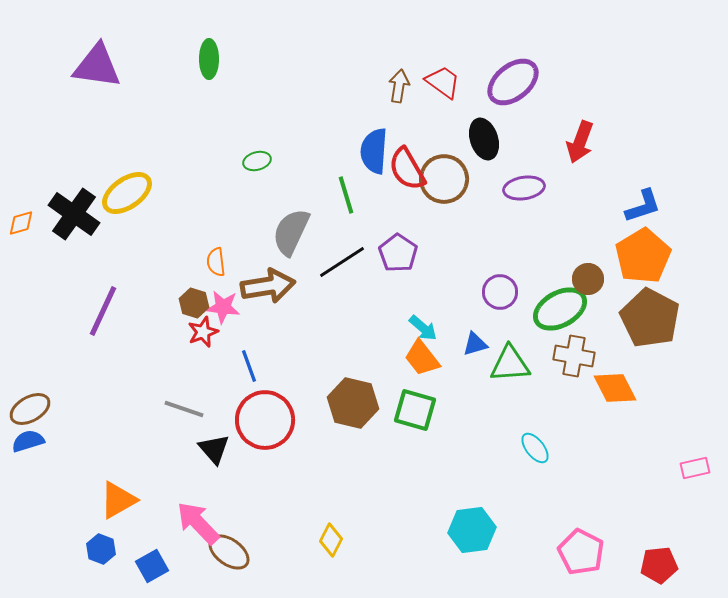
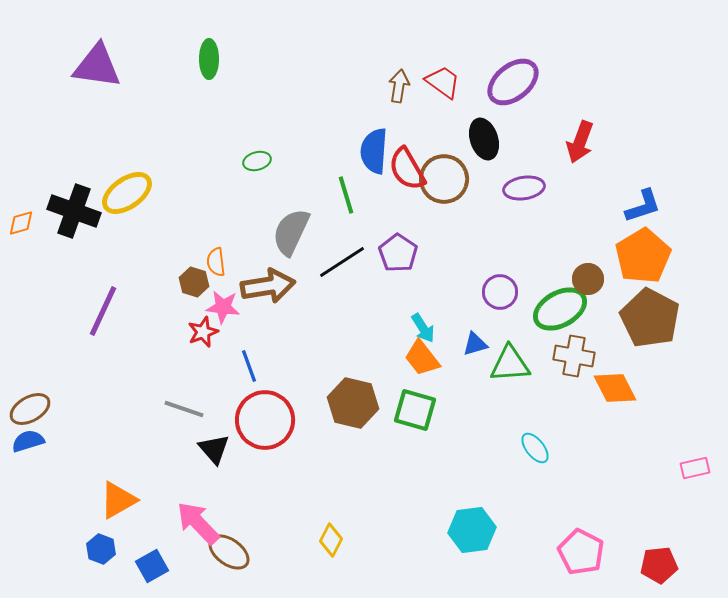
black cross at (74, 214): moved 3 px up; rotated 15 degrees counterclockwise
brown hexagon at (194, 303): moved 21 px up
cyan arrow at (423, 328): rotated 16 degrees clockwise
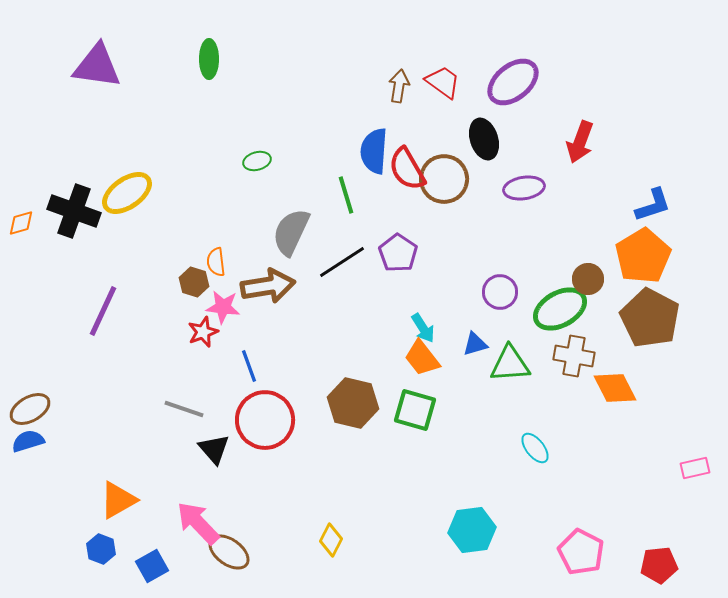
blue L-shape at (643, 206): moved 10 px right, 1 px up
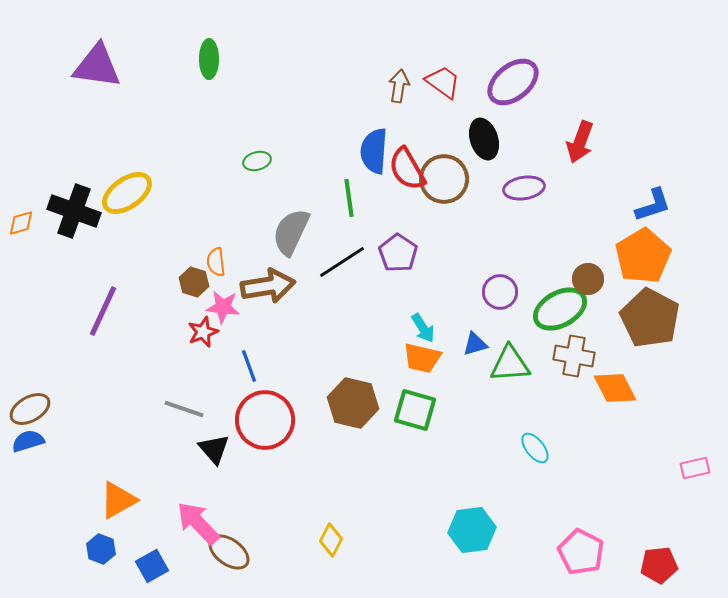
green line at (346, 195): moved 3 px right, 3 px down; rotated 9 degrees clockwise
orange trapezoid at (422, 358): rotated 39 degrees counterclockwise
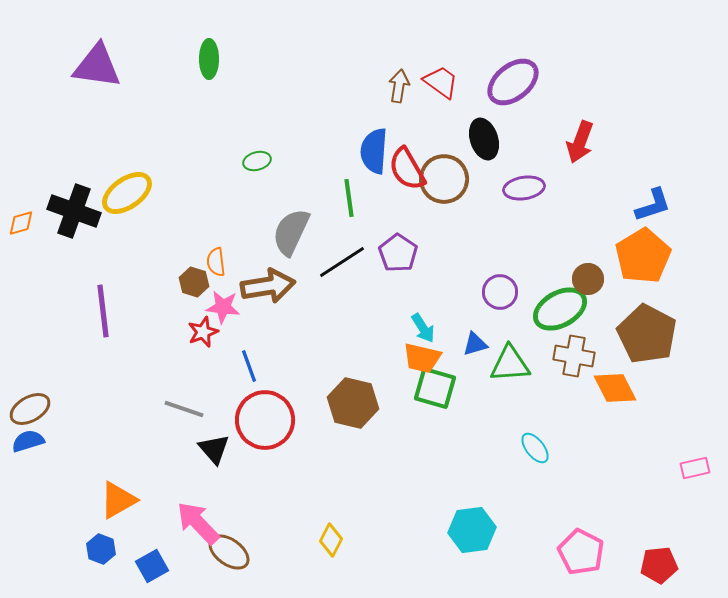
red trapezoid at (443, 82): moved 2 px left
purple line at (103, 311): rotated 32 degrees counterclockwise
brown pentagon at (650, 318): moved 3 px left, 16 px down
green square at (415, 410): moved 20 px right, 22 px up
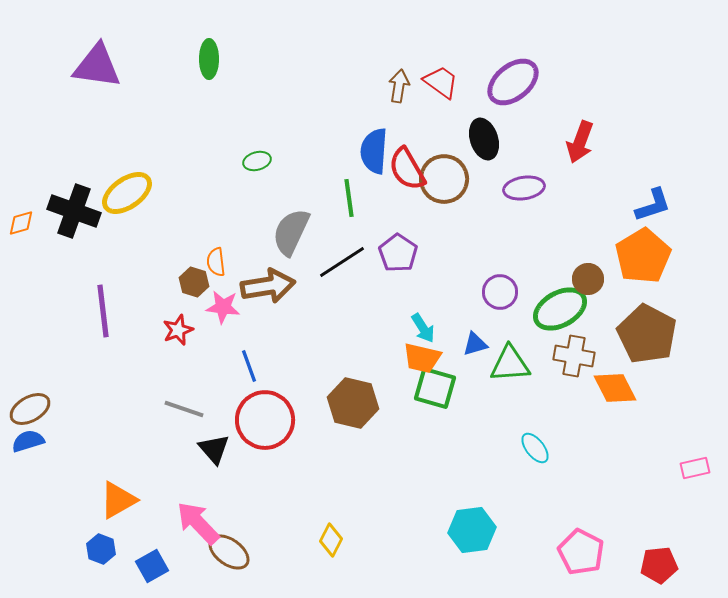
red star at (203, 332): moved 25 px left, 2 px up
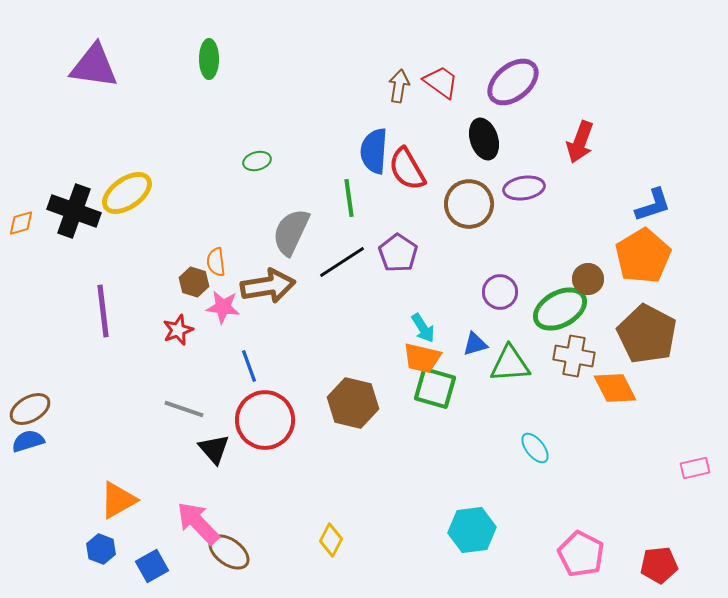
purple triangle at (97, 66): moved 3 px left
brown circle at (444, 179): moved 25 px right, 25 px down
pink pentagon at (581, 552): moved 2 px down
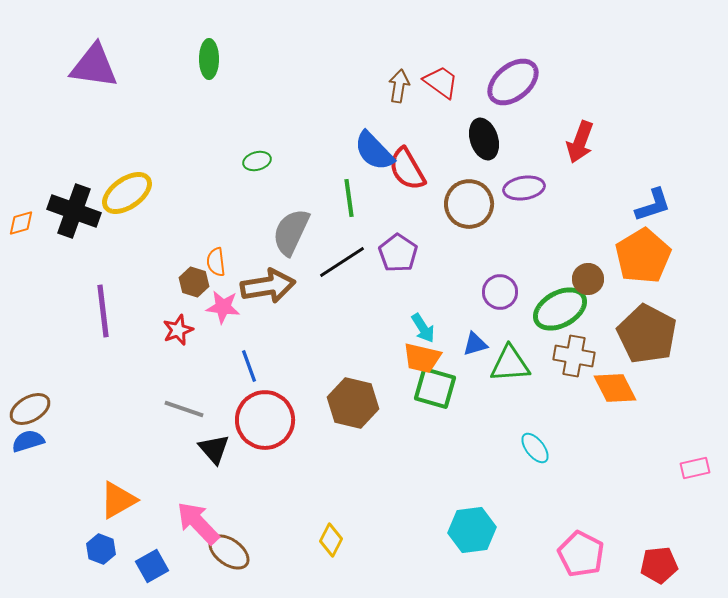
blue semicircle at (374, 151): rotated 48 degrees counterclockwise
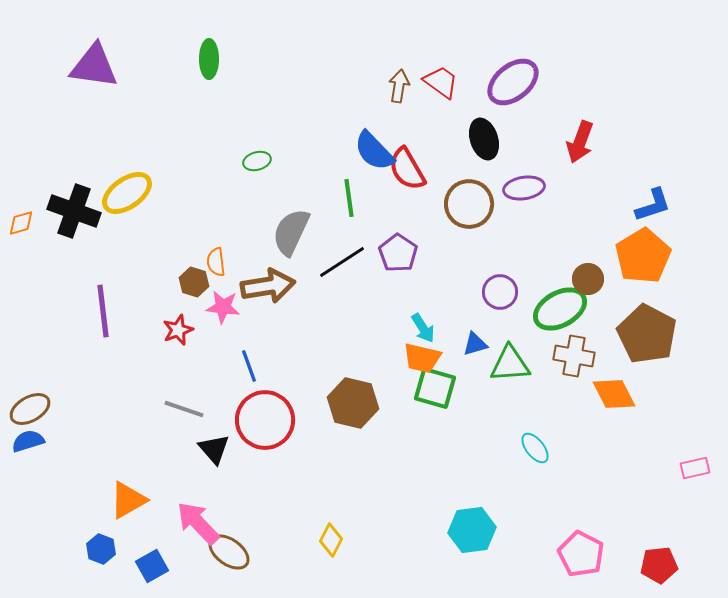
orange diamond at (615, 388): moved 1 px left, 6 px down
orange triangle at (118, 500): moved 10 px right
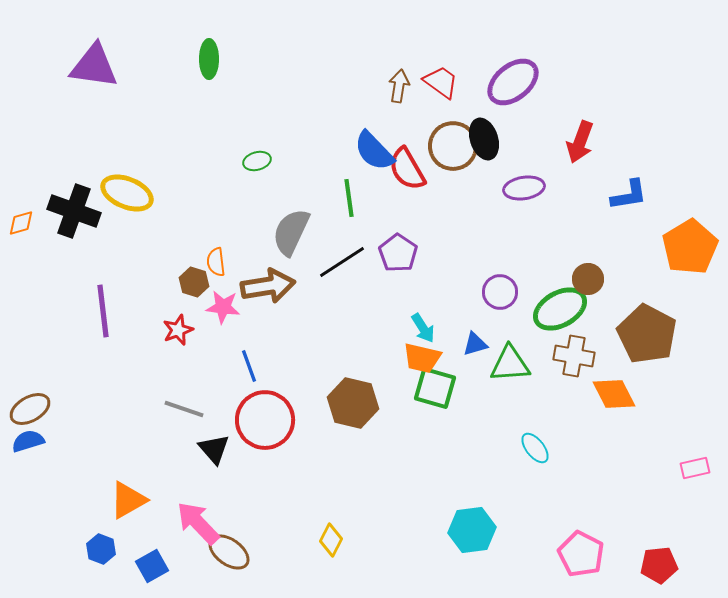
yellow ellipse at (127, 193): rotated 57 degrees clockwise
brown circle at (469, 204): moved 16 px left, 58 px up
blue L-shape at (653, 205): moved 24 px left, 10 px up; rotated 9 degrees clockwise
orange pentagon at (643, 256): moved 47 px right, 9 px up
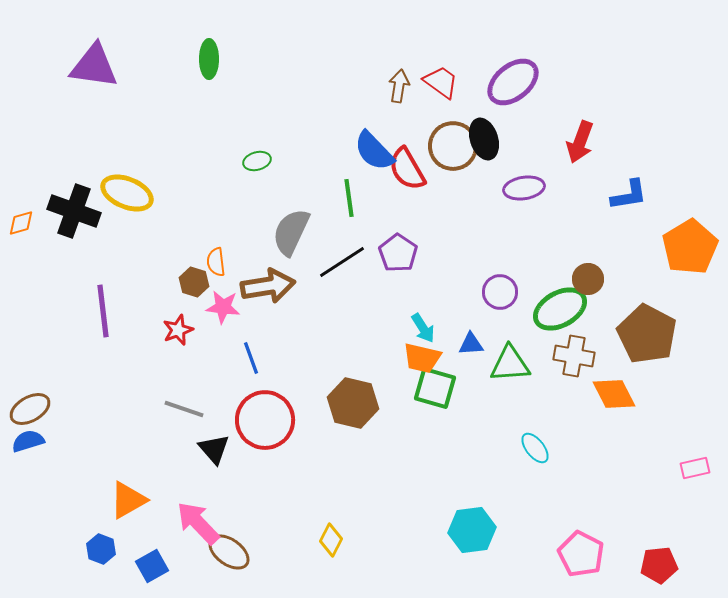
blue triangle at (475, 344): moved 4 px left; rotated 12 degrees clockwise
blue line at (249, 366): moved 2 px right, 8 px up
